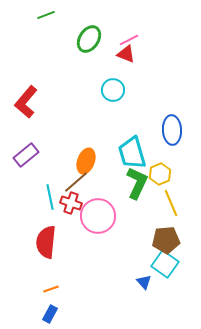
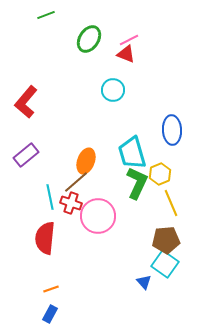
red semicircle: moved 1 px left, 4 px up
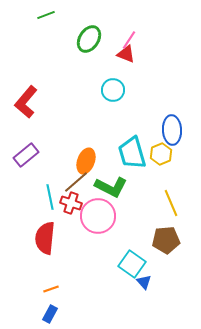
pink line: rotated 30 degrees counterclockwise
yellow hexagon: moved 1 px right, 20 px up
green L-shape: moved 26 px left, 4 px down; rotated 92 degrees clockwise
cyan square: moved 33 px left
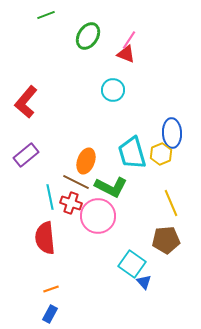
green ellipse: moved 1 px left, 3 px up
blue ellipse: moved 3 px down
brown line: rotated 68 degrees clockwise
red semicircle: rotated 12 degrees counterclockwise
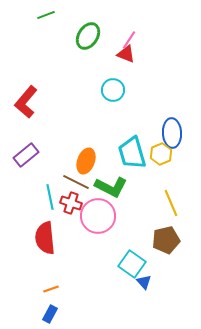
brown pentagon: rotated 8 degrees counterclockwise
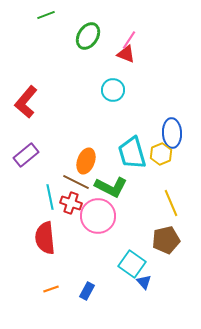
blue rectangle: moved 37 px right, 23 px up
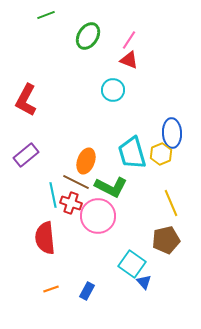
red triangle: moved 3 px right, 6 px down
red L-shape: moved 2 px up; rotated 12 degrees counterclockwise
cyan line: moved 3 px right, 2 px up
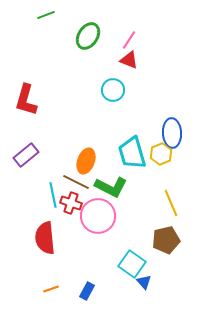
red L-shape: rotated 12 degrees counterclockwise
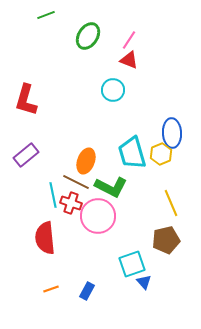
cyan square: rotated 36 degrees clockwise
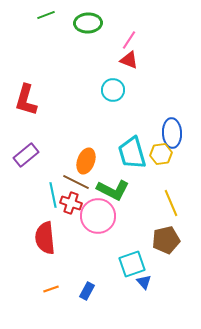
green ellipse: moved 13 px up; rotated 56 degrees clockwise
yellow hexagon: rotated 15 degrees clockwise
green L-shape: moved 2 px right, 3 px down
